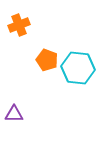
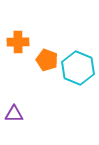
orange cross: moved 1 px left, 17 px down; rotated 20 degrees clockwise
cyan hexagon: rotated 16 degrees clockwise
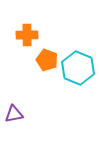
orange cross: moved 9 px right, 7 px up
purple triangle: rotated 12 degrees counterclockwise
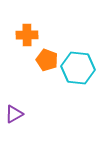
cyan hexagon: rotated 16 degrees counterclockwise
purple triangle: rotated 18 degrees counterclockwise
